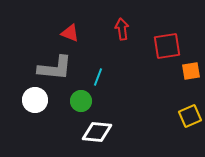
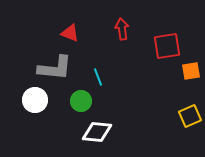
cyan line: rotated 42 degrees counterclockwise
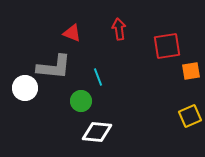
red arrow: moved 3 px left
red triangle: moved 2 px right
gray L-shape: moved 1 px left, 1 px up
white circle: moved 10 px left, 12 px up
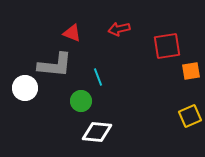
red arrow: rotated 95 degrees counterclockwise
gray L-shape: moved 1 px right, 2 px up
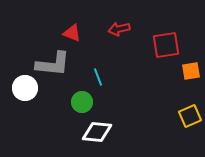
red square: moved 1 px left, 1 px up
gray L-shape: moved 2 px left, 1 px up
green circle: moved 1 px right, 1 px down
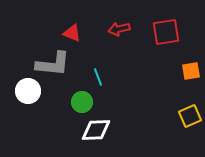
red square: moved 13 px up
white circle: moved 3 px right, 3 px down
white diamond: moved 1 px left, 2 px up; rotated 8 degrees counterclockwise
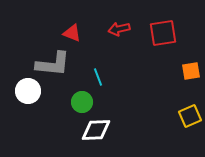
red square: moved 3 px left, 1 px down
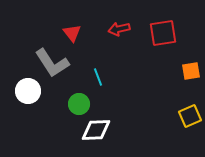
red triangle: rotated 30 degrees clockwise
gray L-shape: moved 1 px left, 1 px up; rotated 51 degrees clockwise
green circle: moved 3 px left, 2 px down
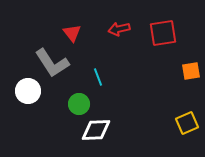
yellow square: moved 3 px left, 7 px down
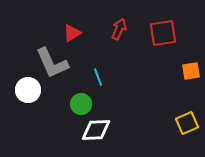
red arrow: rotated 125 degrees clockwise
red triangle: rotated 36 degrees clockwise
gray L-shape: rotated 9 degrees clockwise
white circle: moved 1 px up
green circle: moved 2 px right
